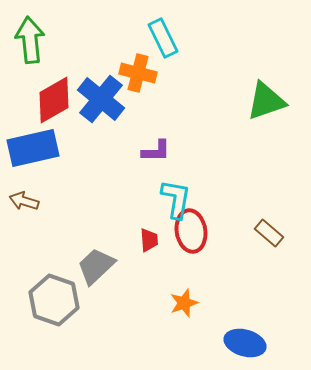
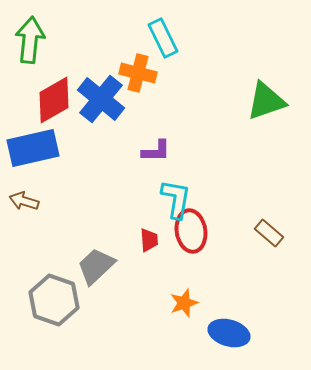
green arrow: rotated 12 degrees clockwise
blue ellipse: moved 16 px left, 10 px up
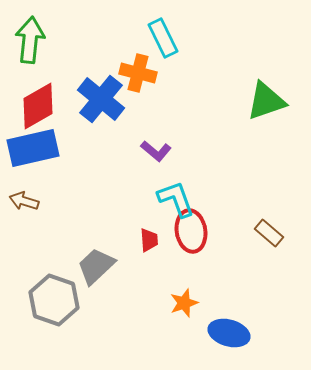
red diamond: moved 16 px left, 6 px down
purple L-shape: rotated 40 degrees clockwise
cyan L-shape: rotated 30 degrees counterclockwise
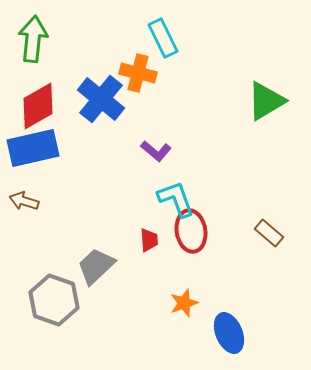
green arrow: moved 3 px right, 1 px up
green triangle: rotated 12 degrees counterclockwise
blue ellipse: rotated 51 degrees clockwise
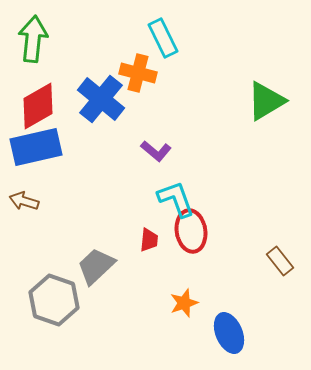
blue rectangle: moved 3 px right, 1 px up
brown rectangle: moved 11 px right, 28 px down; rotated 12 degrees clockwise
red trapezoid: rotated 10 degrees clockwise
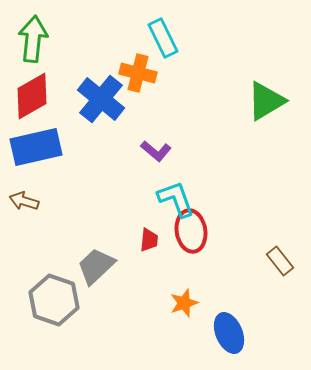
red diamond: moved 6 px left, 10 px up
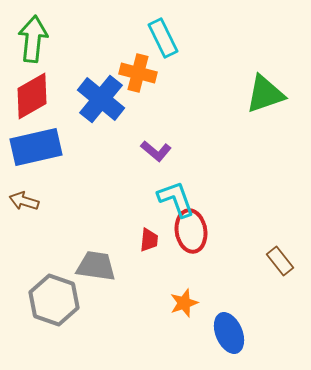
green triangle: moved 1 px left, 7 px up; rotated 12 degrees clockwise
gray trapezoid: rotated 51 degrees clockwise
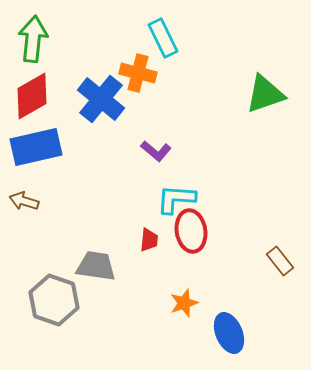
cyan L-shape: rotated 66 degrees counterclockwise
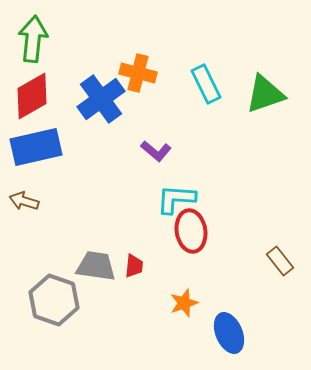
cyan rectangle: moved 43 px right, 46 px down
blue cross: rotated 15 degrees clockwise
red trapezoid: moved 15 px left, 26 px down
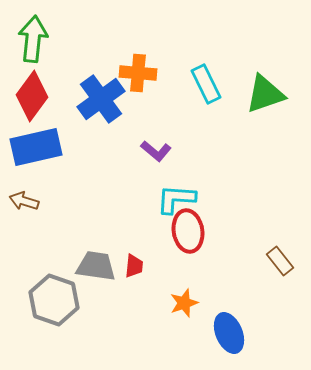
orange cross: rotated 9 degrees counterclockwise
red diamond: rotated 24 degrees counterclockwise
red ellipse: moved 3 px left
